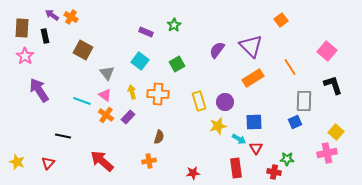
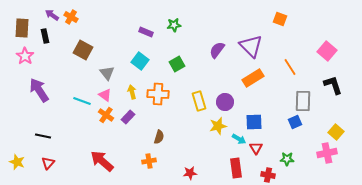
orange square at (281, 20): moved 1 px left, 1 px up; rotated 32 degrees counterclockwise
green star at (174, 25): rotated 24 degrees clockwise
gray rectangle at (304, 101): moved 1 px left
black line at (63, 136): moved 20 px left
red cross at (274, 172): moved 6 px left, 3 px down
red star at (193, 173): moved 3 px left
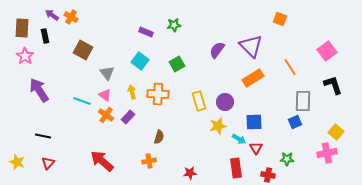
pink square at (327, 51): rotated 12 degrees clockwise
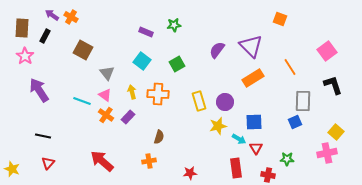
black rectangle at (45, 36): rotated 40 degrees clockwise
cyan square at (140, 61): moved 2 px right
yellow star at (17, 162): moved 5 px left, 7 px down
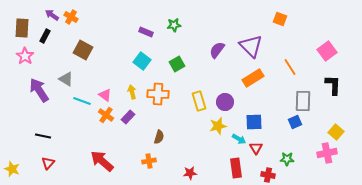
gray triangle at (107, 73): moved 41 px left, 6 px down; rotated 21 degrees counterclockwise
black L-shape at (333, 85): rotated 20 degrees clockwise
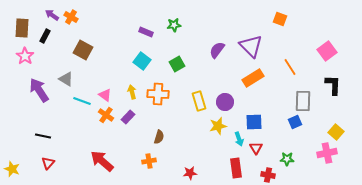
cyan arrow at (239, 139): rotated 40 degrees clockwise
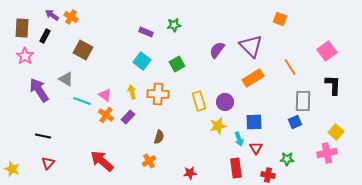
orange cross at (149, 161): rotated 24 degrees counterclockwise
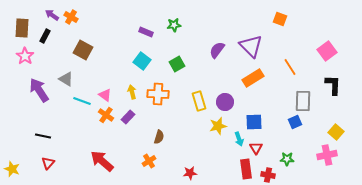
pink cross at (327, 153): moved 2 px down
red rectangle at (236, 168): moved 10 px right, 1 px down
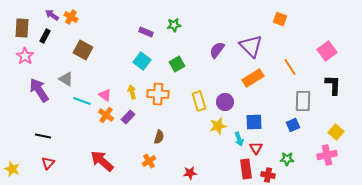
blue square at (295, 122): moved 2 px left, 3 px down
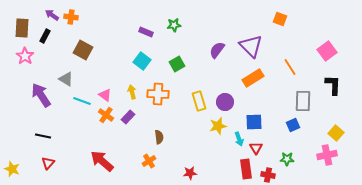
orange cross at (71, 17): rotated 24 degrees counterclockwise
purple arrow at (39, 90): moved 2 px right, 5 px down
yellow square at (336, 132): moved 1 px down
brown semicircle at (159, 137): rotated 24 degrees counterclockwise
